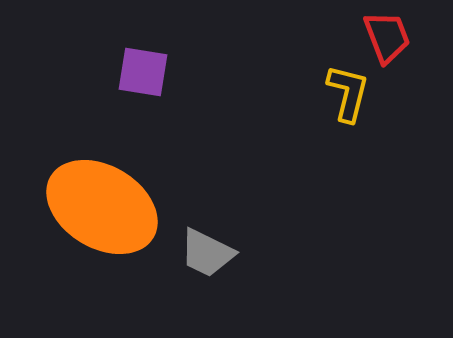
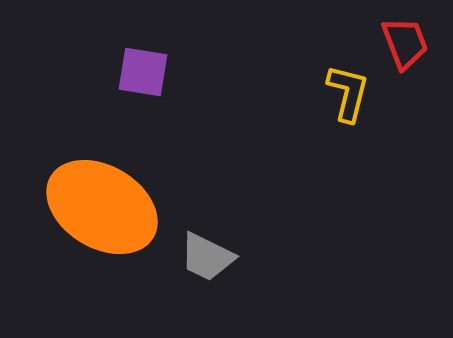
red trapezoid: moved 18 px right, 6 px down
gray trapezoid: moved 4 px down
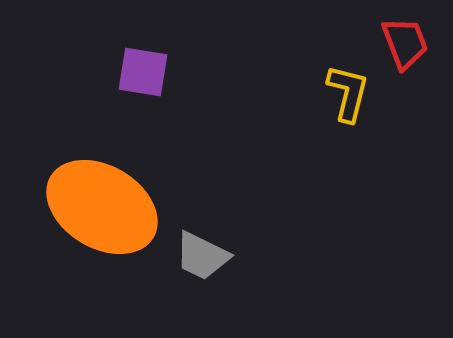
gray trapezoid: moved 5 px left, 1 px up
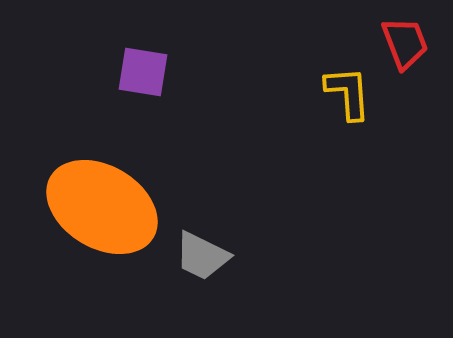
yellow L-shape: rotated 18 degrees counterclockwise
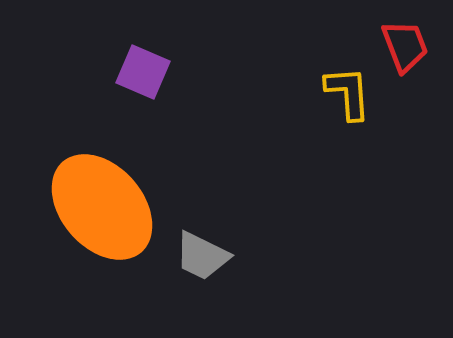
red trapezoid: moved 3 px down
purple square: rotated 14 degrees clockwise
orange ellipse: rotated 18 degrees clockwise
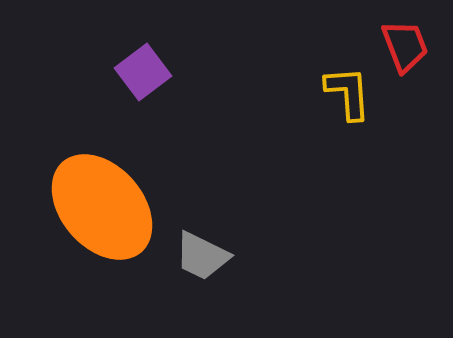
purple square: rotated 30 degrees clockwise
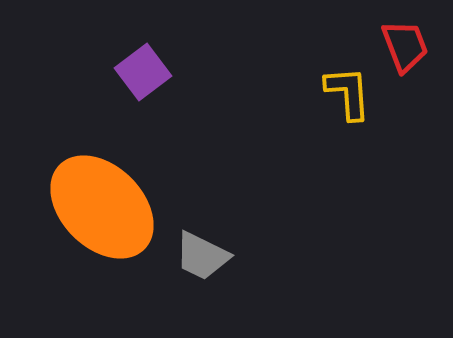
orange ellipse: rotated 4 degrees counterclockwise
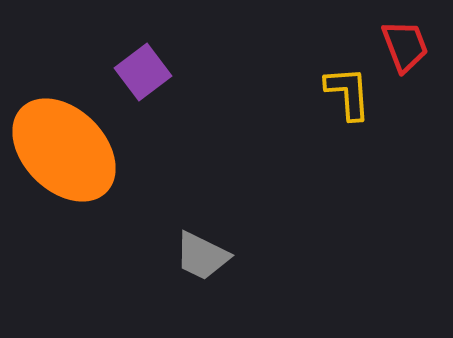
orange ellipse: moved 38 px left, 57 px up
